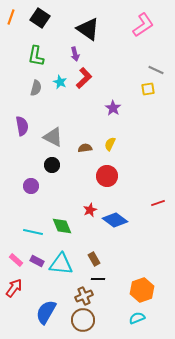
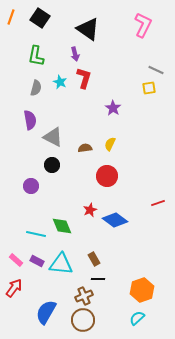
pink L-shape: rotated 30 degrees counterclockwise
red L-shape: rotated 30 degrees counterclockwise
yellow square: moved 1 px right, 1 px up
purple semicircle: moved 8 px right, 6 px up
cyan line: moved 3 px right, 2 px down
cyan semicircle: rotated 21 degrees counterclockwise
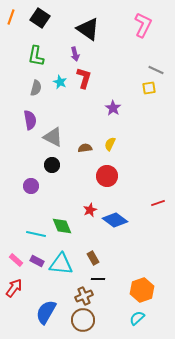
brown rectangle: moved 1 px left, 1 px up
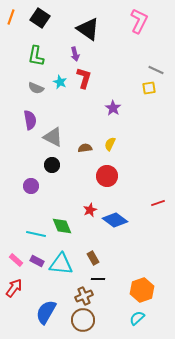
pink L-shape: moved 4 px left, 4 px up
gray semicircle: rotated 98 degrees clockwise
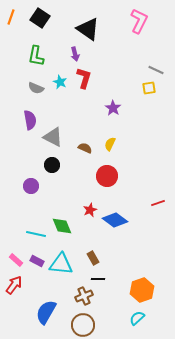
brown semicircle: rotated 32 degrees clockwise
red arrow: moved 3 px up
brown circle: moved 5 px down
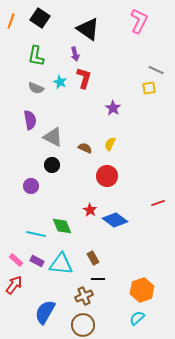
orange line: moved 4 px down
red star: rotated 16 degrees counterclockwise
blue semicircle: moved 1 px left
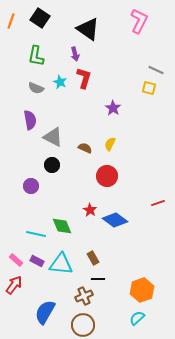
yellow square: rotated 24 degrees clockwise
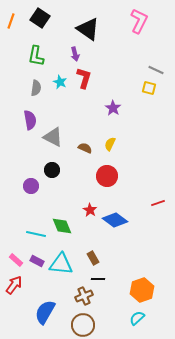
gray semicircle: rotated 105 degrees counterclockwise
black circle: moved 5 px down
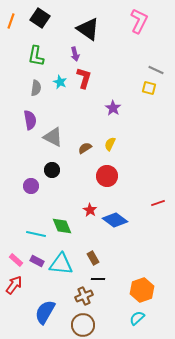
brown semicircle: rotated 56 degrees counterclockwise
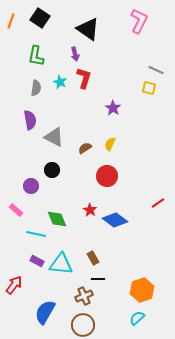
gray triangle: moved 1 px right
red line: rotated 16 degrees counterclockwise
green diamond: moved 5 px left, 7 px up
pink rectangle: moved 50 px up
